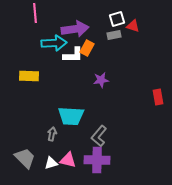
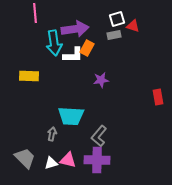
cyan arrow: rotated 85 degrees clockwise
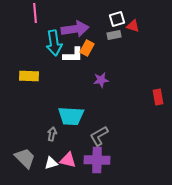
gray L-shape: rotated 20 degrees clockwise
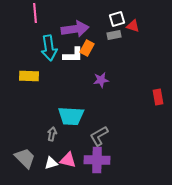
cyan arrow: moved 5 px left, 5 px down
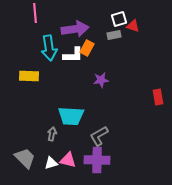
white square: moved 2 px right
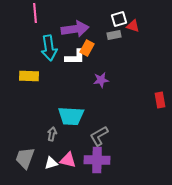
white L-shape: moved 2 px right, 2 px down
red rectangle: moved 2 px right, 3 px down
gray trapezoid: rotated 115 degrees counterclockwise
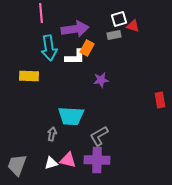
pink line: moved 6 px right
gray trapezoid: moved 8 px left, 7 px down
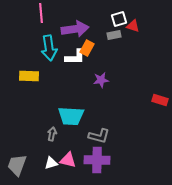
red rectangle: rotated 63 degrees counterclockwise
gray L-shape: rotated 135 degrees counterclockwise
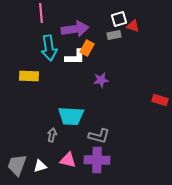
gray arrow: moved 1 px down
white triangle: moved 11 px left, 3 px down
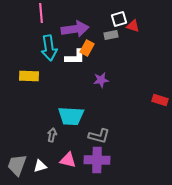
gray rectangle: moved 3 px left
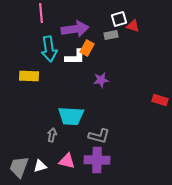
cyan arrow: moved 1 px down
pink triangle: moved 1 px left, 1 px down
gray trapezoid: moved 2 px right, 2 px down
